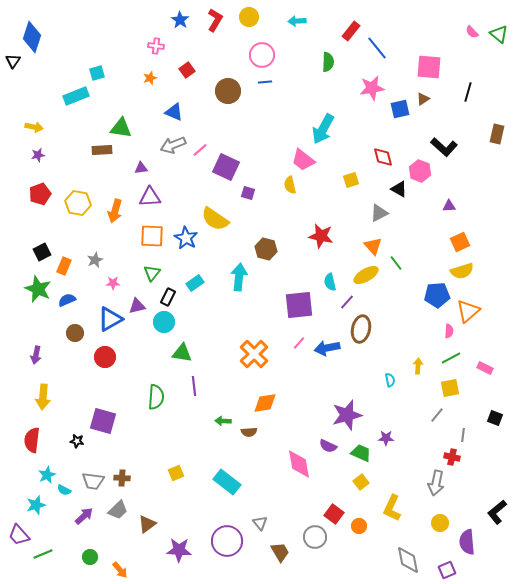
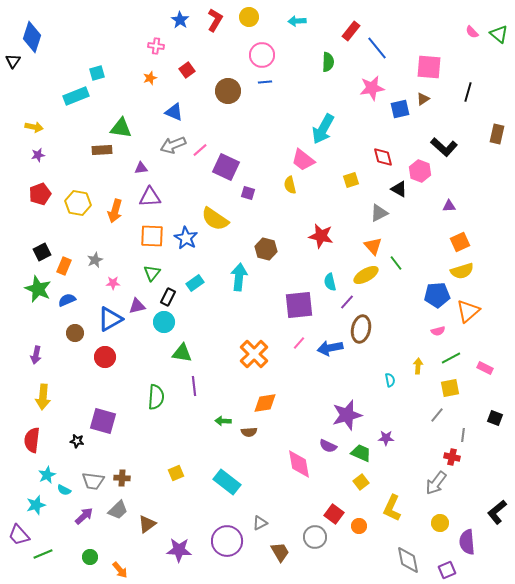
pink semicircle at (449, 331): moved 11 px left; rotated 72 degrees clockwise
blue arrow at (327, 348): moved 3 px right
gray arrow at (436, 483): rotated 25 degrees clockwise
gray triangle at (260, 523): rotated 42 degrees clockwise
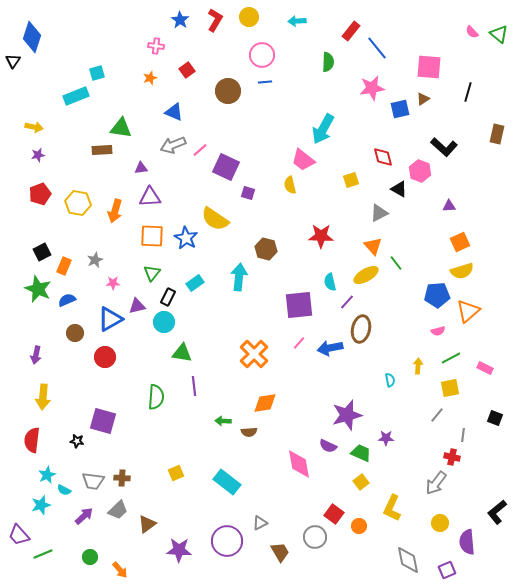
red star at (321, 236): rotated 10 degrees counterclockwise
cyan star at (36, 505): moved 5 px right
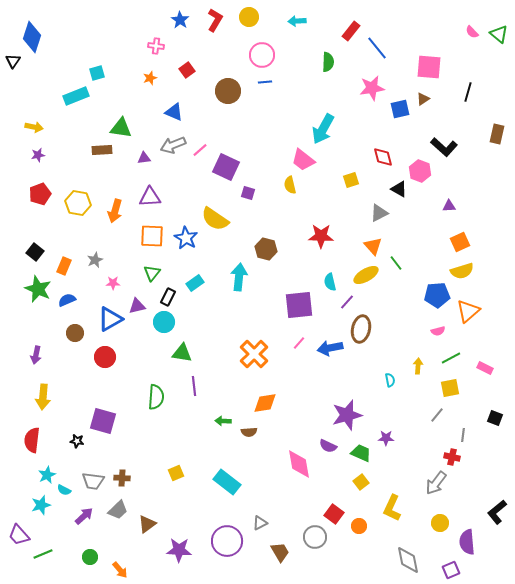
purple triangle at (141, 168): moved 3 px right, 10 px up
black square at (42, 252): moved 7 px left; rotated 24 degrees counterclockwise
purple square at (447, 570): moved 4 px right
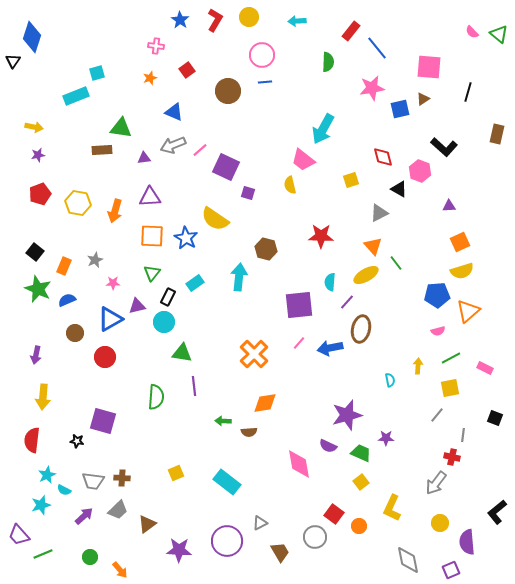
cyan semicircle at (330, 282): rotated 18 degrees clockwise
